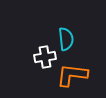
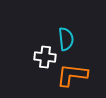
white cross: rotated 15 degrees clockwise
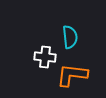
cyan semicircle: moved 4 px right, 2 px up
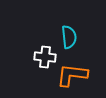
cyan semicircle: moved 1 px left
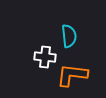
cyan semicircle: moved 1 px up
